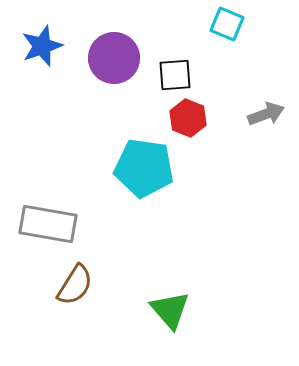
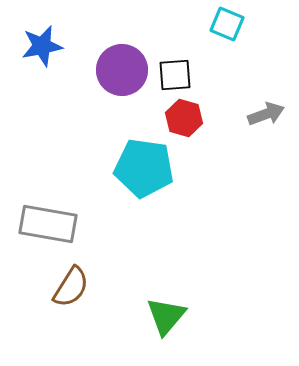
blue star: rotated 9 degrees clockwise
purple circle: moved 8 px right, 12 px down
red hexagon: moved 4 px left; rotated 6 degrees counterclockwise
brown semicircle: moved 4 px left, 2 px down
green triangle: moved 4 px left, 6 px down; rotated 21 degrees clockwise
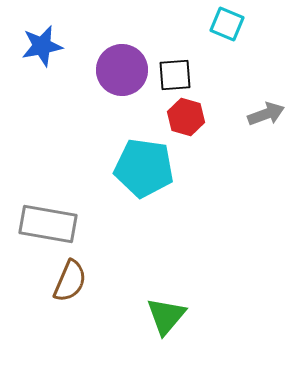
red hexagon: moved 2 px right, 1 px up
brown semicircle: moved 1 px left, 6 px up; rotated 9 degrees counterclockwise
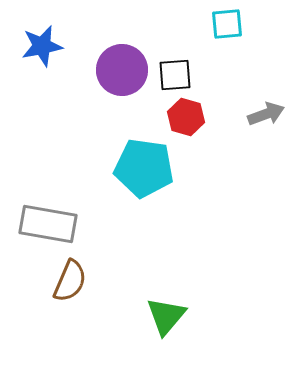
cyan square: rotated 28 degrees counterclockwise
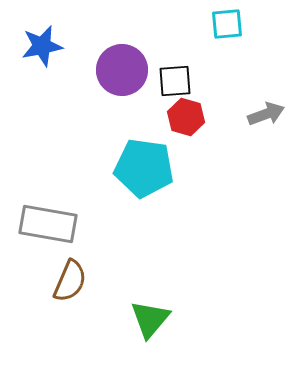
black square: moved 6 px down
green triangle: moved 16 px left, 3 px down
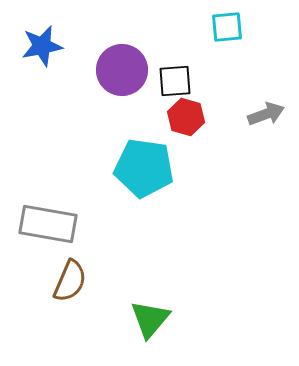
cyan square: moved 3 px down
